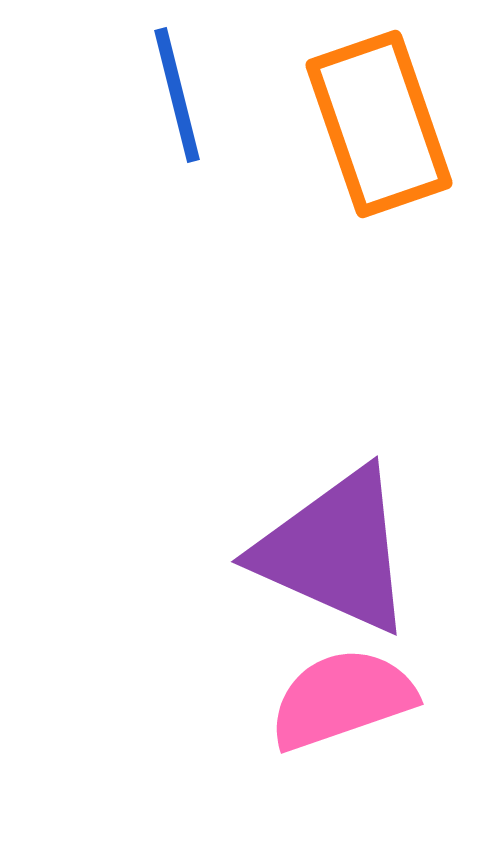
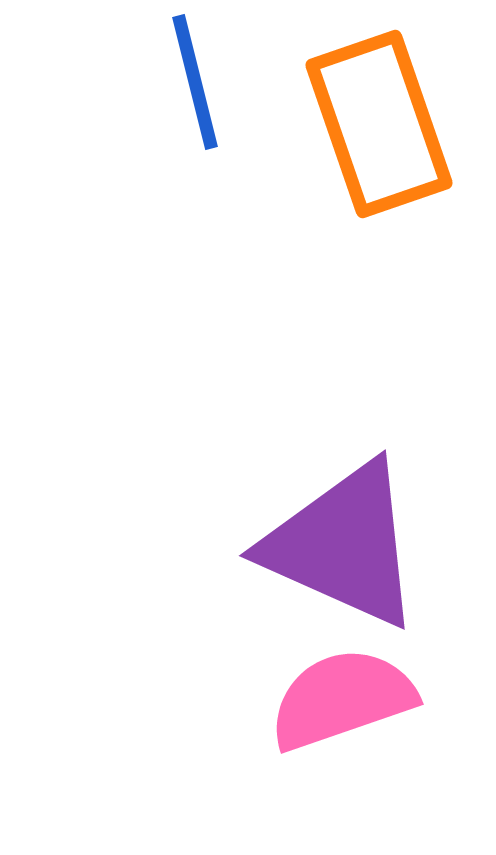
blue line: moved 18 px right, 13 px up
purple triangle: moved 8 px right, 6 px up
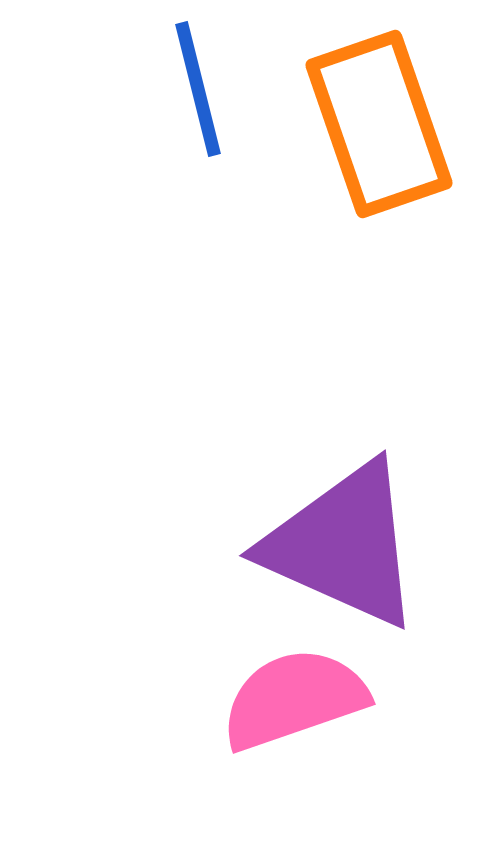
blue line: moved 3 px right, 7 px down
pink semicircle: moved 48 px left
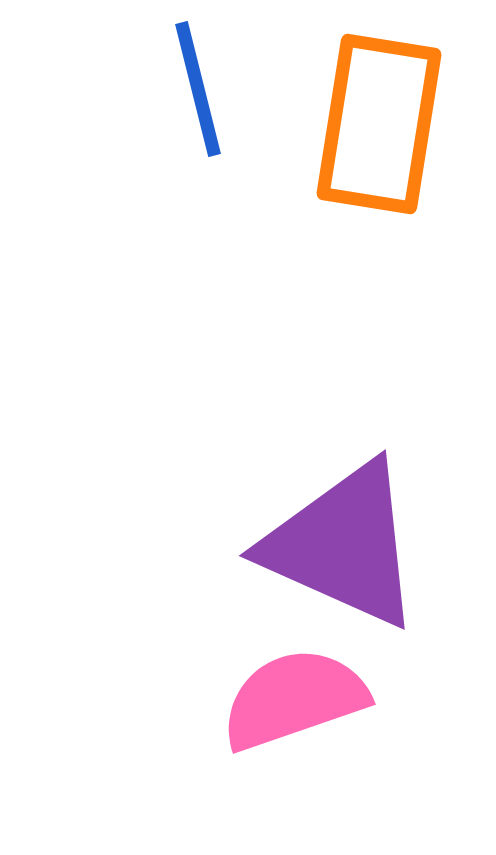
orange rectangle: rotated 28 degrees clockwise
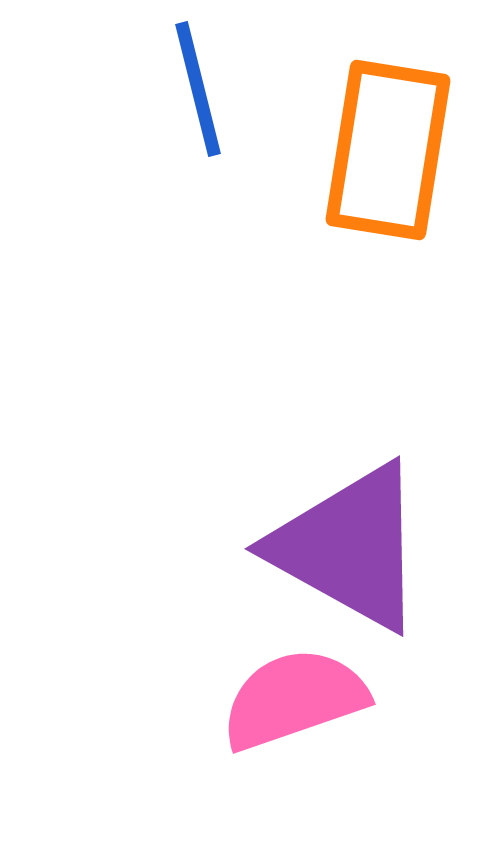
orange rectangle: moved 9 px right, 26 px down
purple triangle: moved 6 px right, 2 px down; rotated 5 degrees clockwise
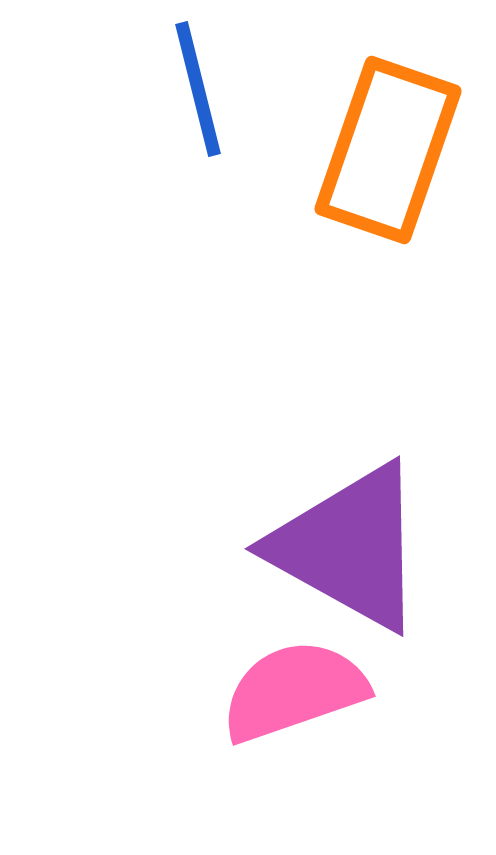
orange rectangle: rotated 10 degrees clockwise
pink semicircle: moved 8 px up
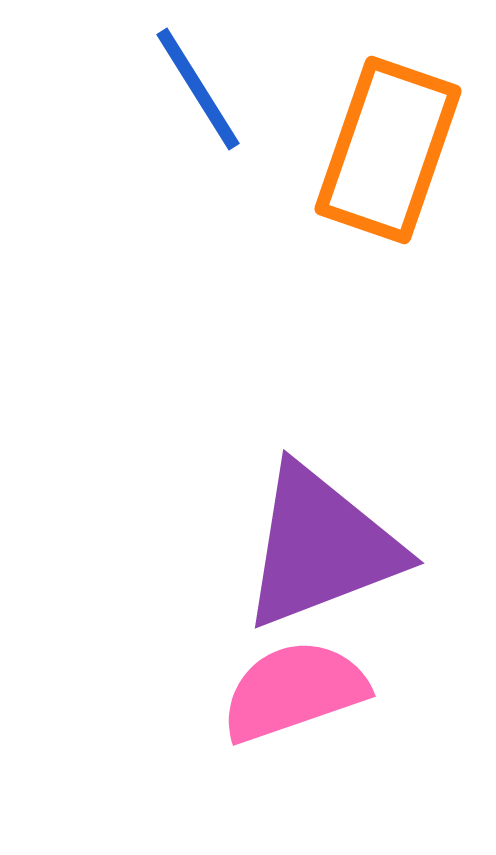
blue line: rotated 18 degrees counterclockwise
purple triangle: moved 28 px left; rotated 50 degrees counterclockwise
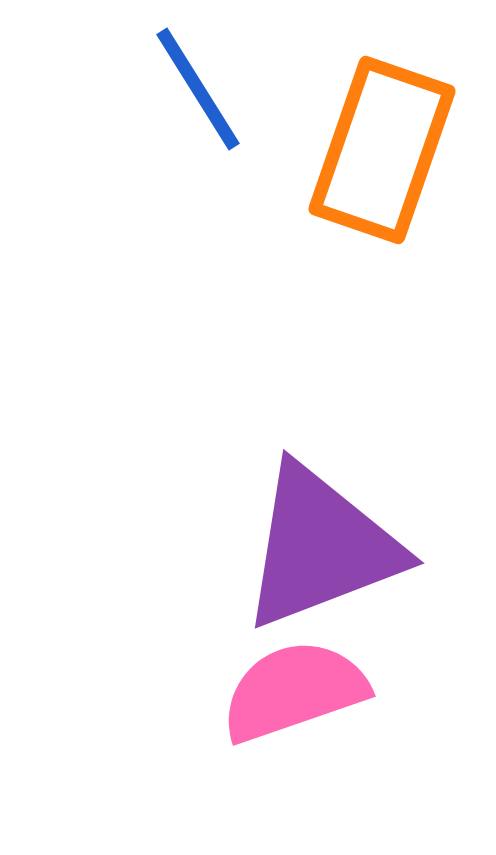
orange rectangle: moved 6 px left
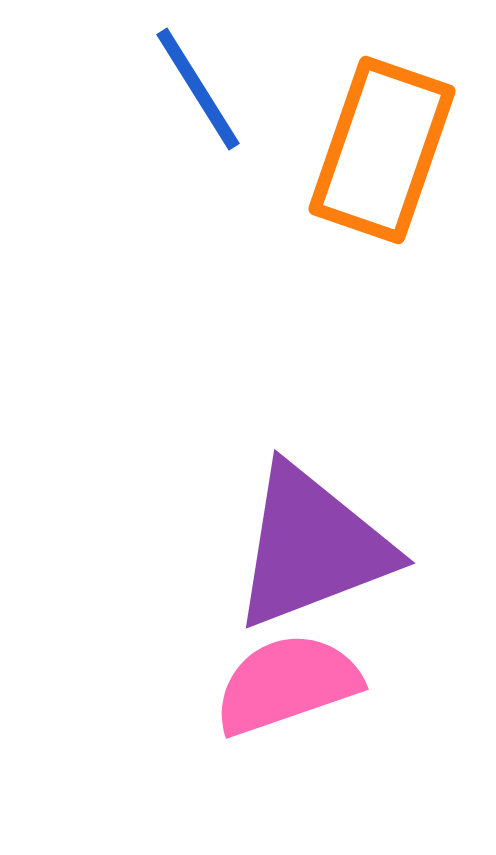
purple triangle: moved 9 px left
pink semicircle: moved 7 px left, 7 px up
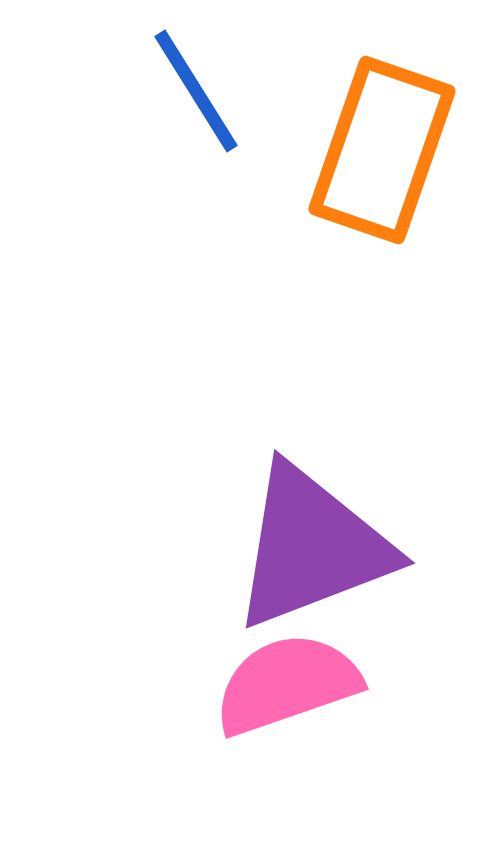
blue line: moved 2 px left, 2 px down
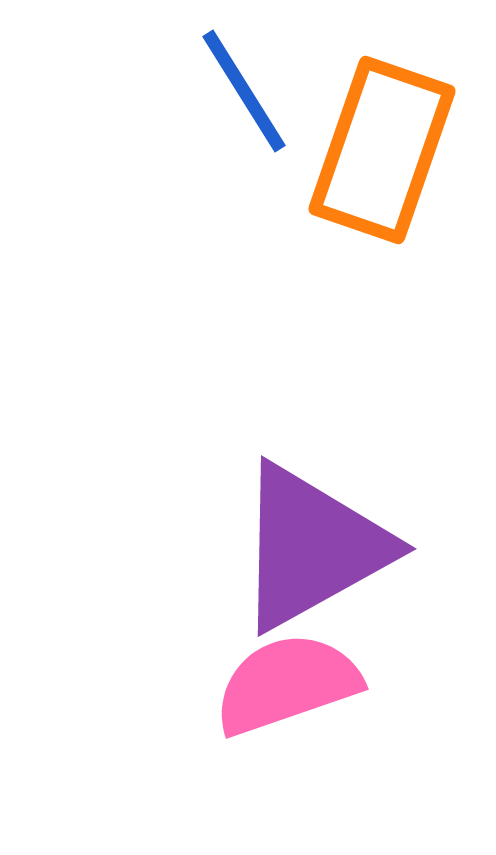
blue line: moved 48 px right
purple triangle: rotated 8 degrees counterclockwise
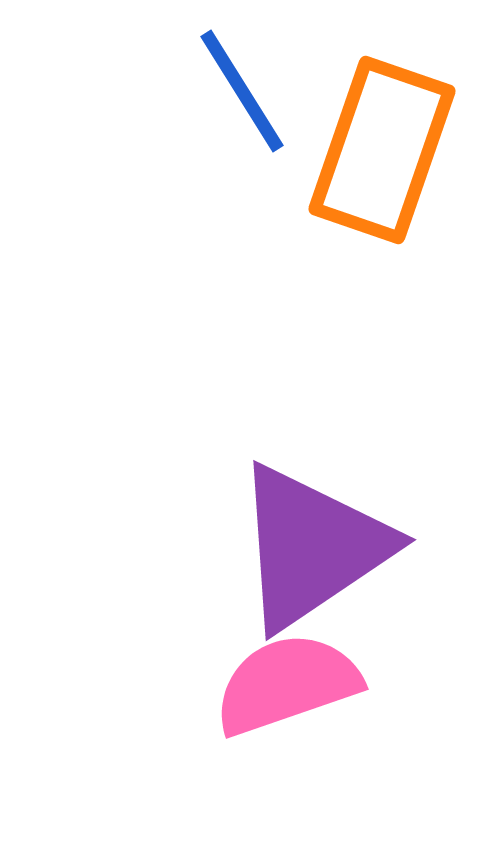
blue line: moved 2 px left
purple triangle: rotated 5 degrees counterclockwise
